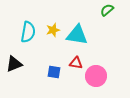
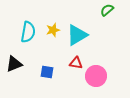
cyan triangle: rotated 40 degrees counterclockwise
blue square: moved 7 px left
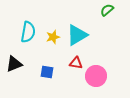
yellow star: moved 7 px down
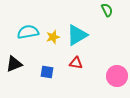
green semicircle: rotated 104 degrees clockwise
cyan semicircle: rotated 110 degrees counterclockwise
pink circle: moved 21 px right
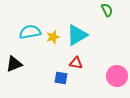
cyan semicircle: moved 2 px right
blue square: moved 14 px right, 6 px down
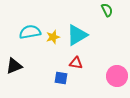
black triangle: moved 2 px down
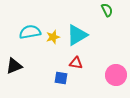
pink circle: moved 1 px left, 1 px up
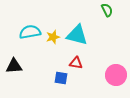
cyan triangle: rotated 45 degrees clockwise
black triangle: rotated 18 degrees clockwise
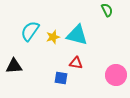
cyan semicircle: moved 1 px up; rotated 45 degrees counterclockwise
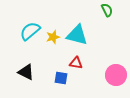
cyan semicircle: rotated 15 degrees clockwise
black triangle: moved 12 px right, 6 px down; rotated 30 degrees clockwise
